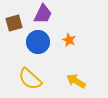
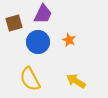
yellow semicircle: rotated 20 degrees clockwise
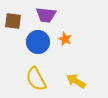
purple trapezoid: moved 3 px right, 1 px down; rotated 70 degrees clockwise
brown square: moved 1 px left, 2 px up; rotated 24 degrees clockwise
orange star: moved 4 px left, 1 px up
yellow semicircle: moved 6 px right
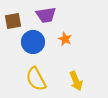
purple trapezoid: rotated 15 degrees counterclockwise
brown square: rotated 18 degrees counterclockwise
blue circle: moved 5 px left
yellow arrow: rotated 144 degrees counterclockwise
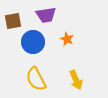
orange star: moved 2 px right
yellow arrow: moved 1 px up
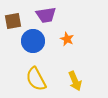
blue circle: moved 1 px up
yellow arrow: moved 1 px left, 1 px down
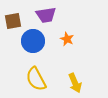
yellow arrow: moved 2 px down
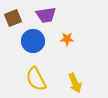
brown square: moved 3 px up; rotated 12 degrees counterclockwise
orange star: rotated 24 degrees counterclockwise
